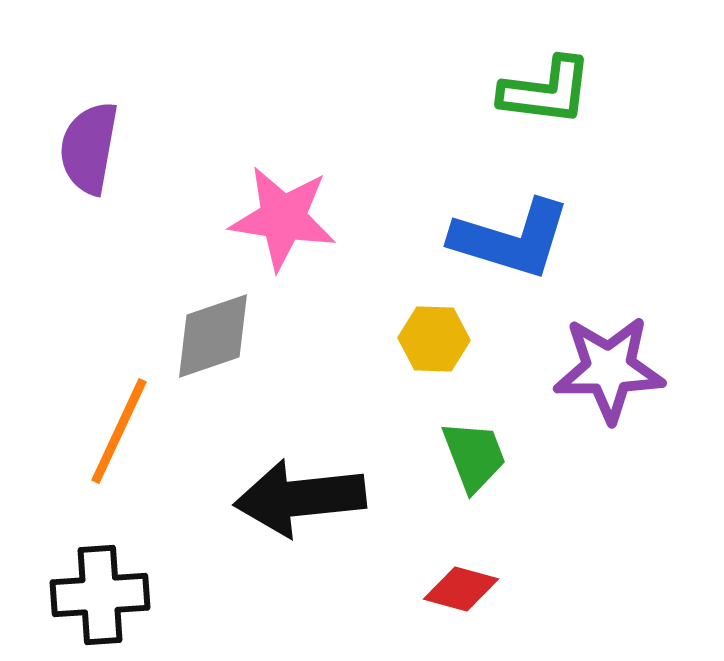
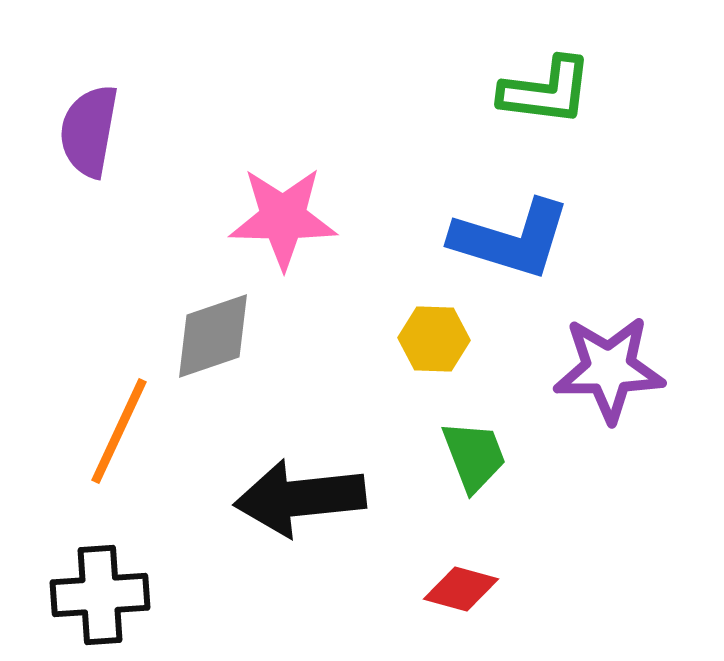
purple semicircle: moved 17 px up
pink star: rotated 8 degrees counterclockwise
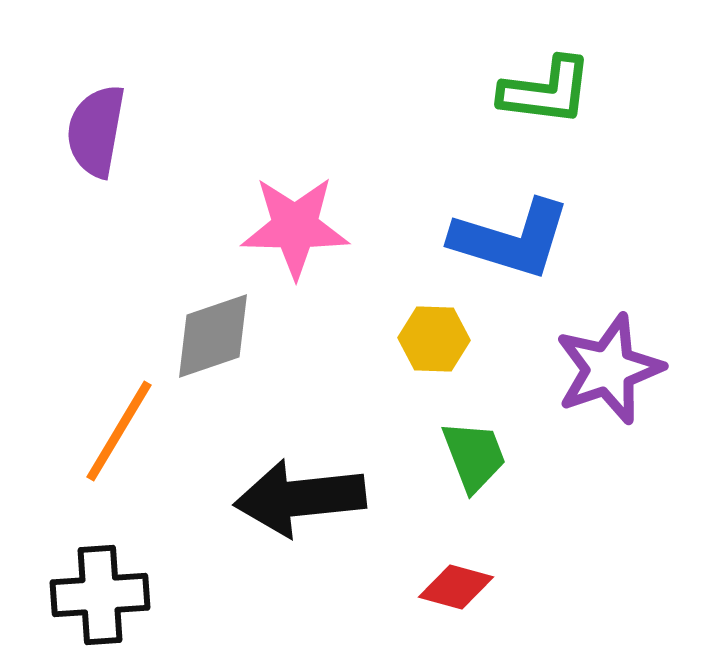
purple semicircle: moved 7 px right
pink star: moved 12 px right, 9 px down
purple star: rotated 18 degrees counterclockwise
orange line: rotated 6 degrees clockwise
red diamond: moved 5 px left, 2 px up
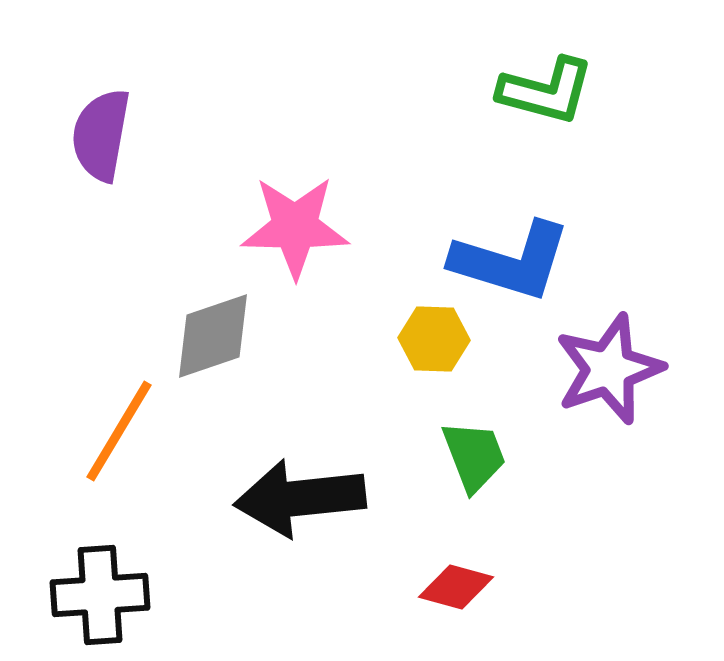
green L-shape: rotated 8 degrees clockwise
purple semicircle: moved 5 px right, 4 px down
blue L-shape: moved 22 px down
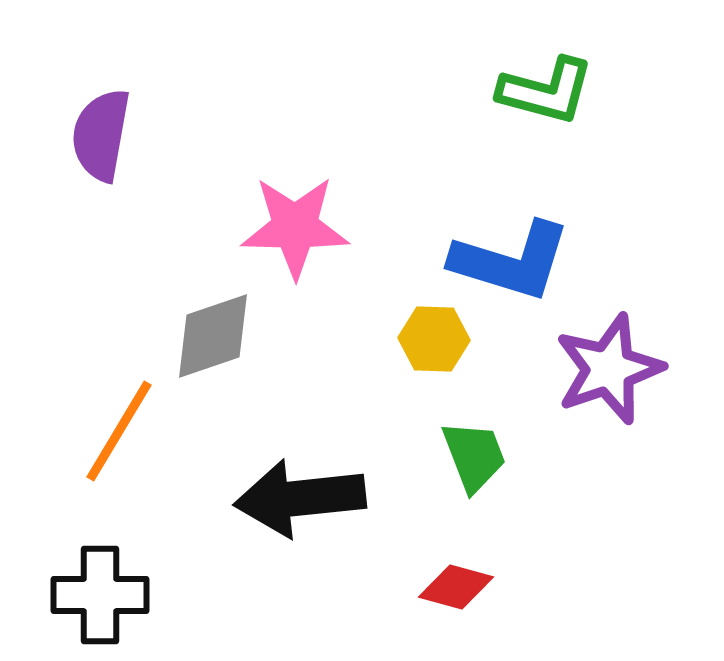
black cross: rotated 4 degrees clockwise
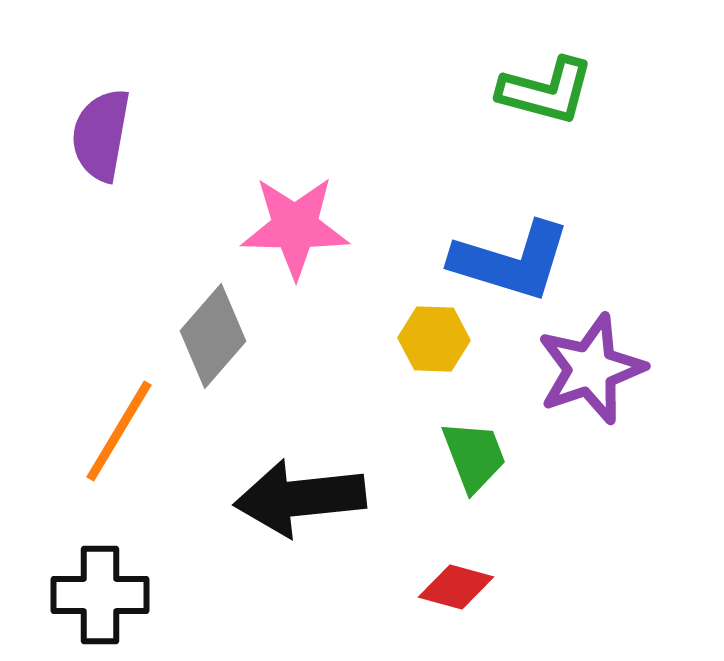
gray diamond: rotated 30 degrees counterclockwise
purple star: moved 18 px left
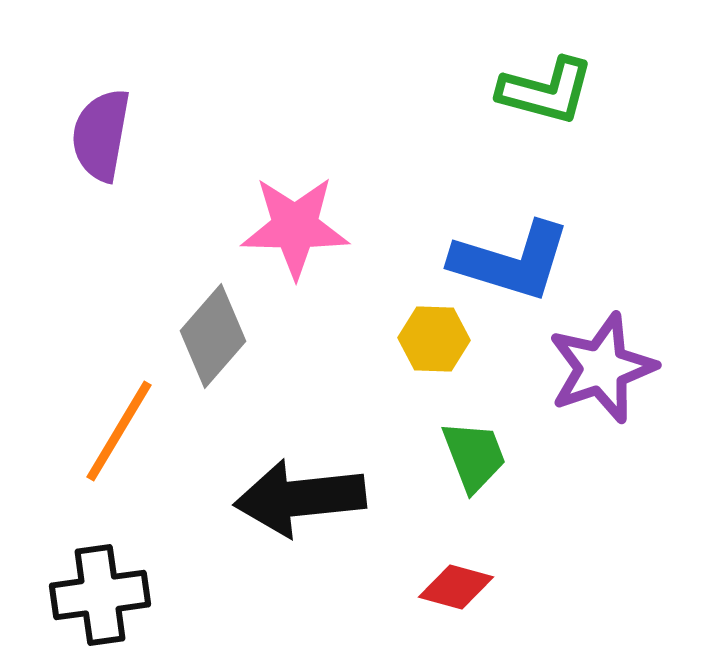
purple star: moved 11 px right, 1 px up
black cross: rotated 8 degrees counterclockwise
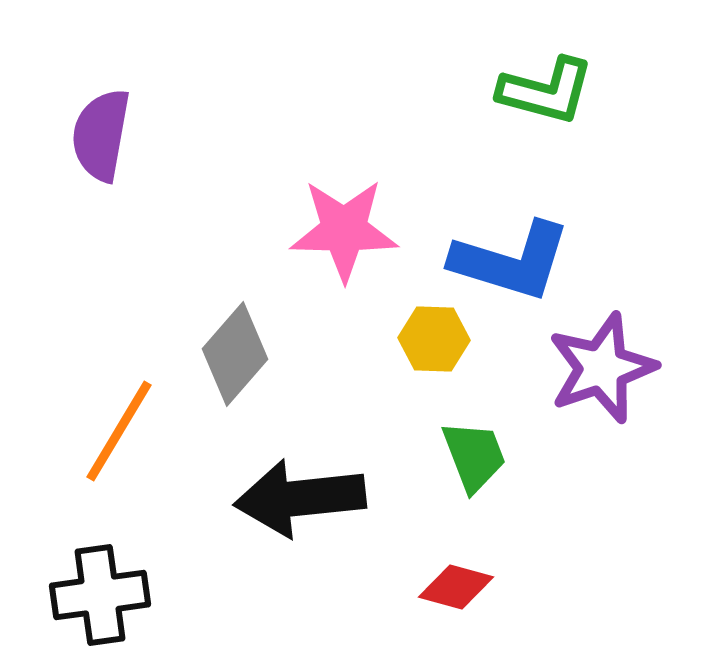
pink star: moved 49 px right, 3 px down
gray diamond: moved 22 px right, 18 px down
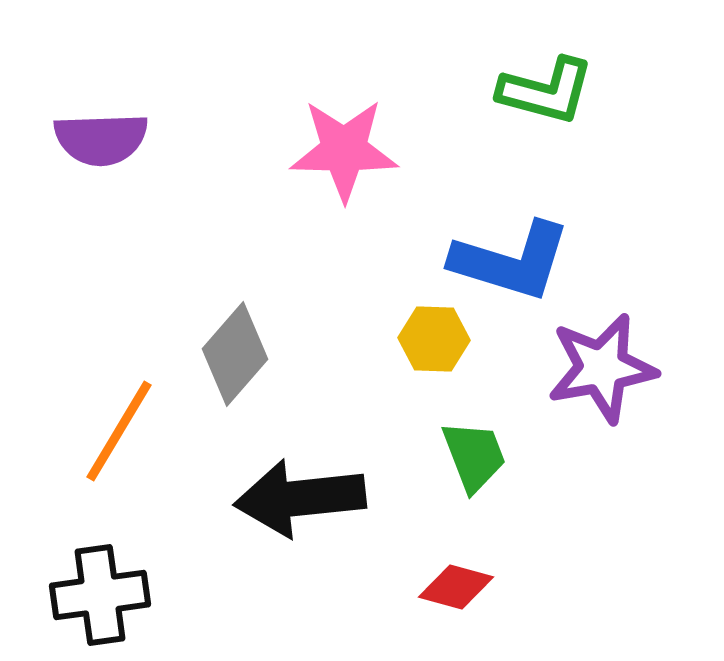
purple semicircle: moved 4 px down; rotated 102 degrees counterclockwise
pink star: moved 80 px up
purple star: rotated 9 degrees clockwise
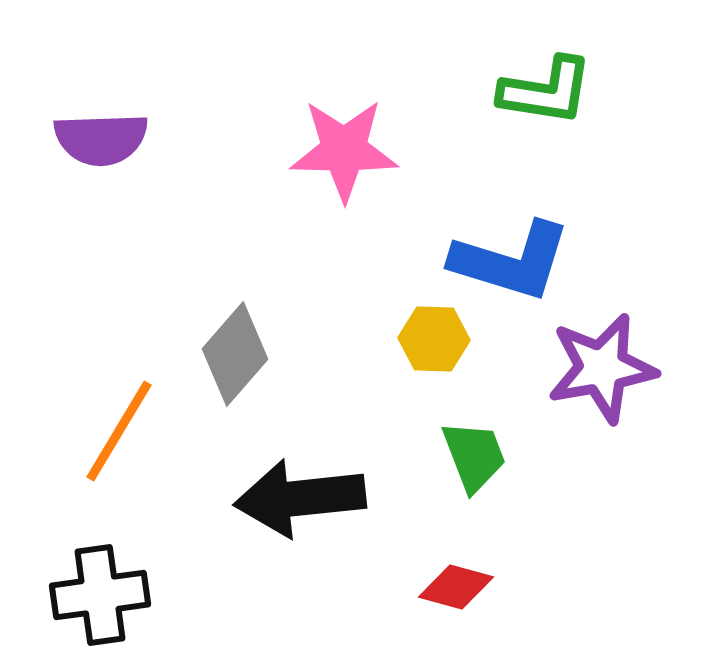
green L-shape: rotated 6 degrees counterclockwise
